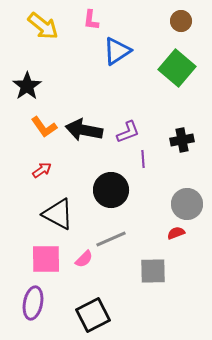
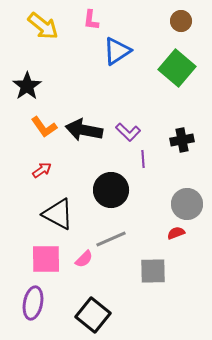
purple L-shape: rotated 65 degrees clockwise
black square: rotated 24 degrees counterclockwise
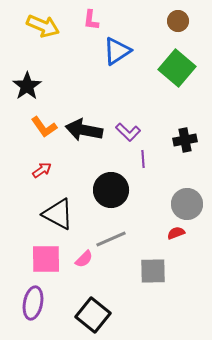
brown circle: moved 3 px left
yellow arrow: rotated 16 degrees counterclockwise
black cross: moved 3 px right
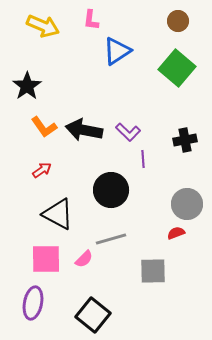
gray line: rotated 8 degrees clockwise
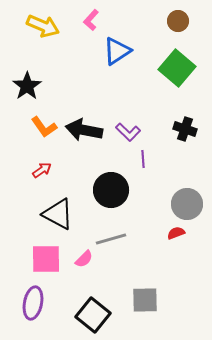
pink L-shape: rotated 35 degrees clockwise
black cross: moved 11 px up; rotated 30 degrees clockwise
gray square: moved 8 px left, 29 px down
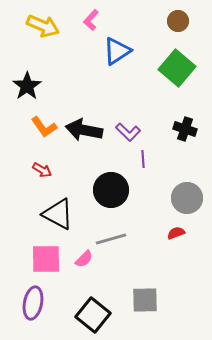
red arrow: rotated 66 degrees clockwise
gray circle: moved 6 px up
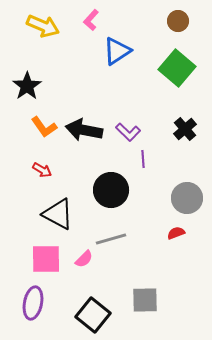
black cross: rotated 30 degrees clockwise
